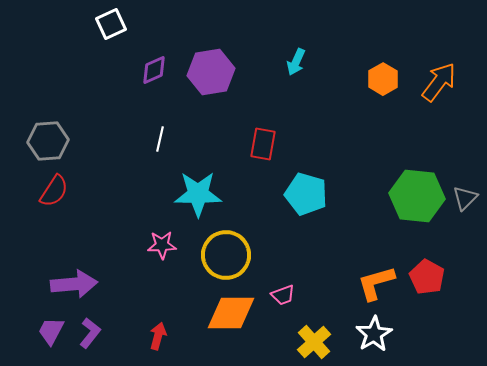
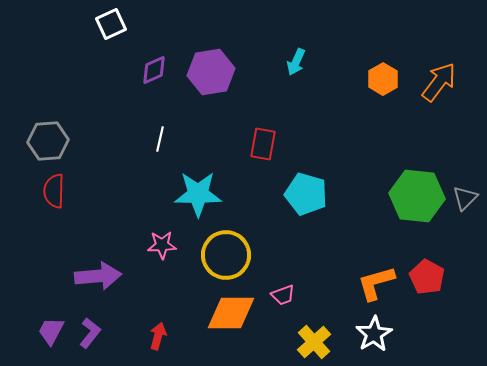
red semicircle: rotated 148 degrees clockwise
purple arrow: moved 24 px right, 8 px up
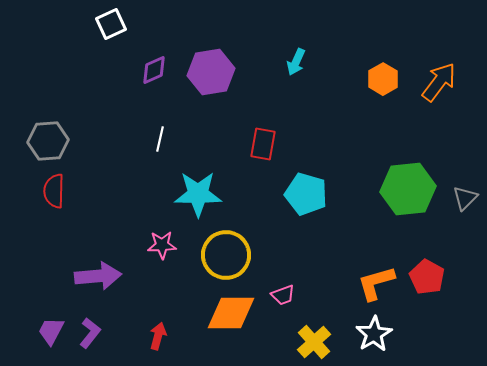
green hexagon: moved 9 px left, 7 px up; rotated 12 degrees counterclockwise
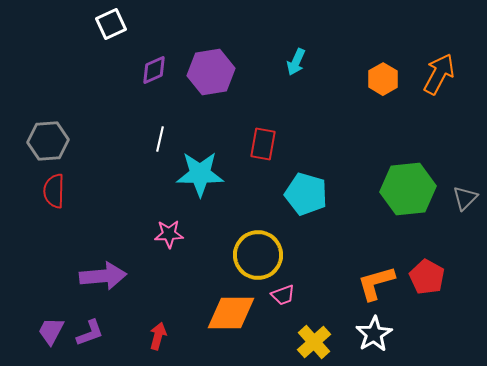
orange arrow: moved 8 px up; rotated 9 degrees counterclockwise
cyan star: moved 2 px right, 20 px up
pink star: moved 7 px right, 11 px up
yellow circle: moved 32 px right
purple arrow: moved 5 px right
purple L-shape: rotated 32 degrees clockwise
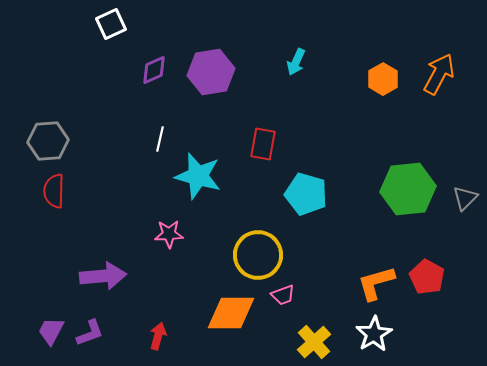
cyan star: moved 2 px left, 2 px down; rotated 15 degrees clockwise
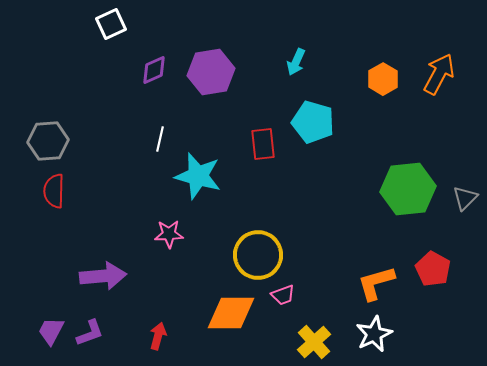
red rectangle: rotated 16 degrees counterclockwise
cyan pentagon: moved 7 px right, 72 px up
red pentagon: moved 6 px right, 8 px up
white star: rotated 6 degrees clockwise
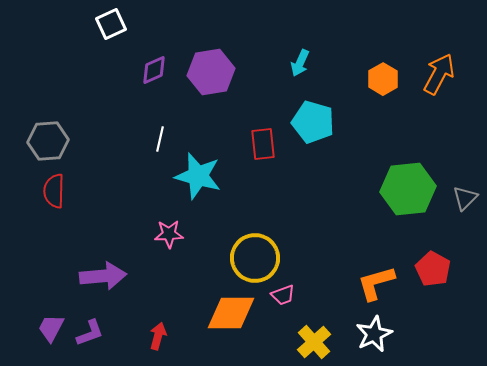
cyan arrow: moved 4 px right, 1 px down
yellow circle: moved 3 px left, 3 px down
purple trapezoid: moved 3 px up
